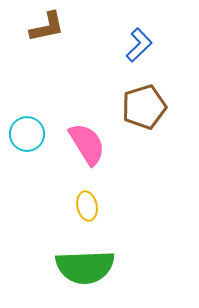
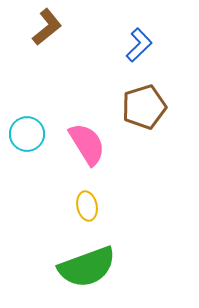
brown L-shape: rotated 27 degrees counterclockwise
green semicircle: moved 2 px right; rotated 18 degrees counterclockwise
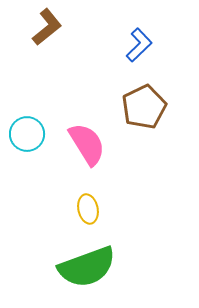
brown pentagon: rotated 9 degrees counterclockwise
yellow ellipse: moved 1 px right, 3 px down
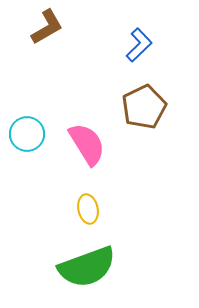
brown L-shape: rotated 9 degrees clockwise
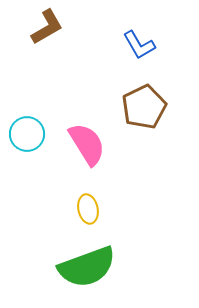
blue L-shape: rotated 104 degrees clockwise
